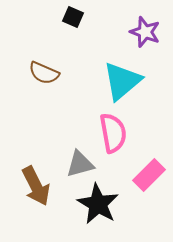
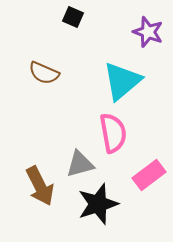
purple star: moved 3 px right
pink rectangle: rotated 8 degrees clockwise
brown arrow: moved 4 px right
black star: rotated 24 degrees clockwise
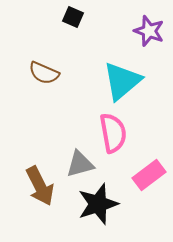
purple star: moved 1 px right, 1 px up
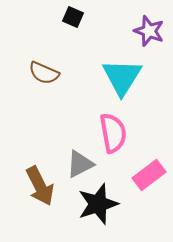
cyan triangle: moved 4 px up; rotated 18 degrees counterclockwise
gray triangle: rotated 12 degrees counterclockwise
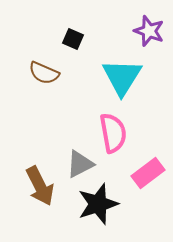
black square: moved 22 px down
pink rectangle: moved 1 px left, 2 px up
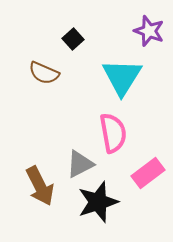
black square: rotated 25 degrees clockwise
black star: moved 2 px up
